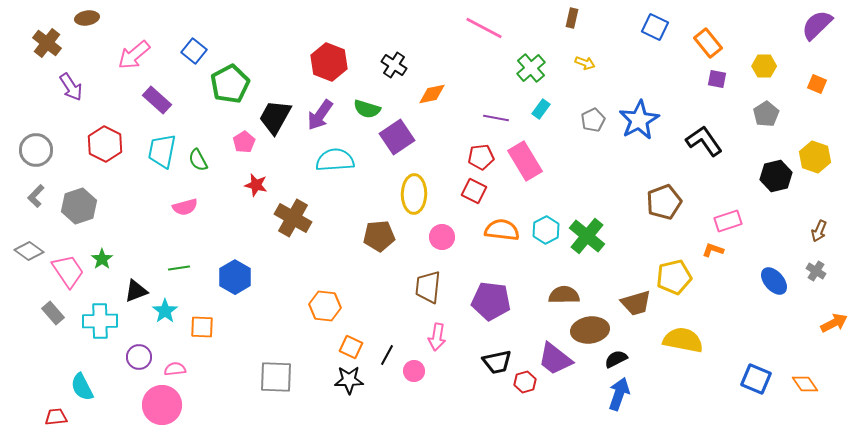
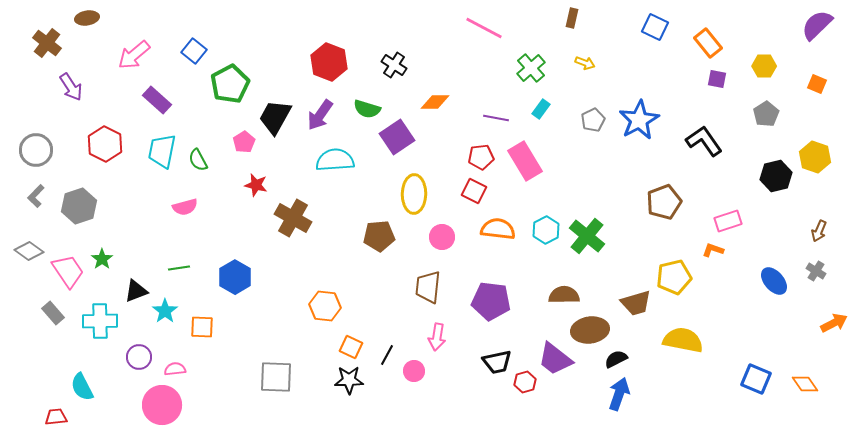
orange diamond at (432, 94): moved 3 px right, 8 px down; rotated 12 degrees clockwise
orange semicircle at (502, 230): moved 4 px left, 1 px up
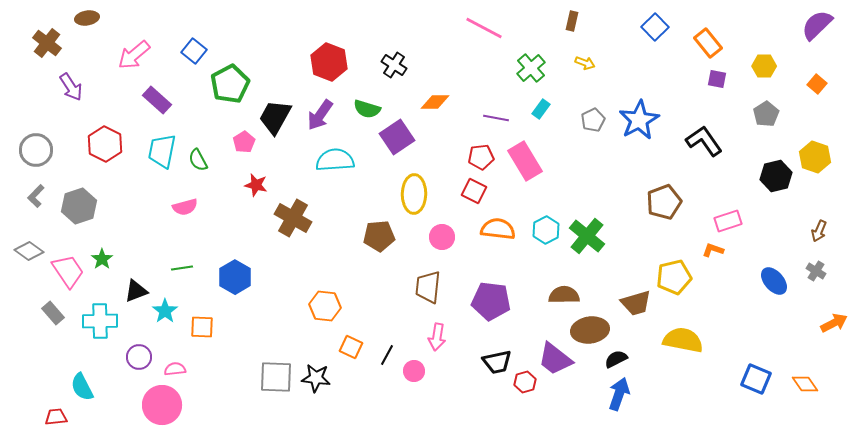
brown rectangle at (572, 18): moved 3 px down
blue square at (655, 27): rotated 20 degrees clockwise
orange square at (817, 84): rotated 18 degrees clockwise
green line at (179, 268): moved 3 px right
black star at (349, 380): moved 33 px left, 2 px up; rotated 8 degrees clockwise
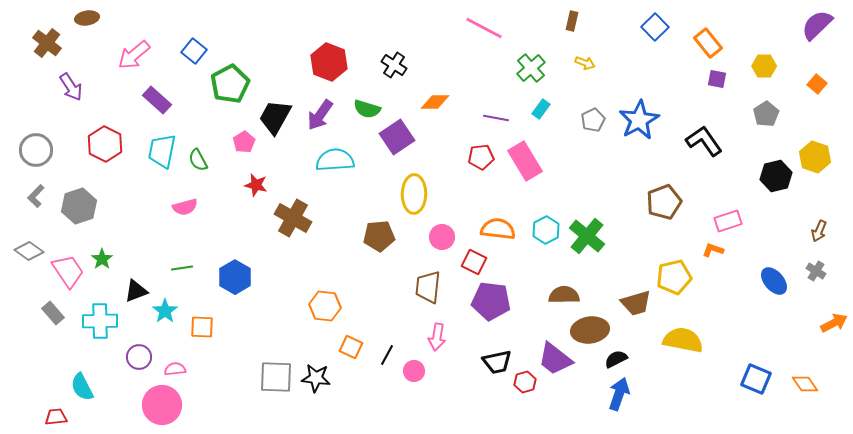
red square at (474, 191): moved 71 px down
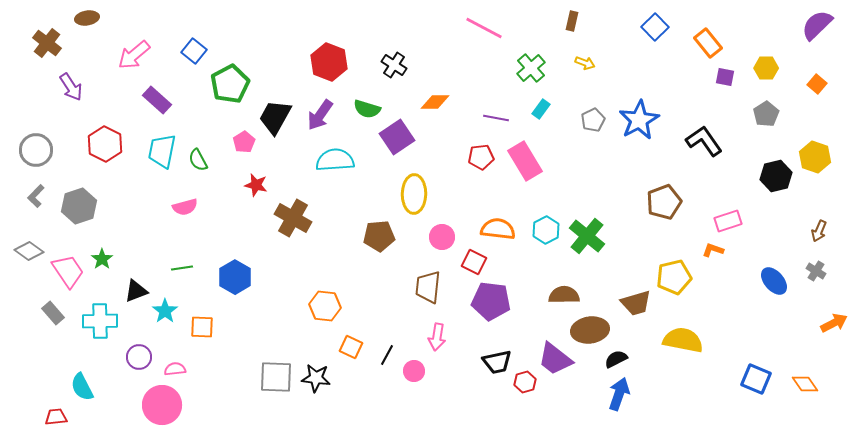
yellow hexagon at (764, 66): moved 2 px right, 2 px down
purple square at (717, 79): moved 8 px right, 2 px up
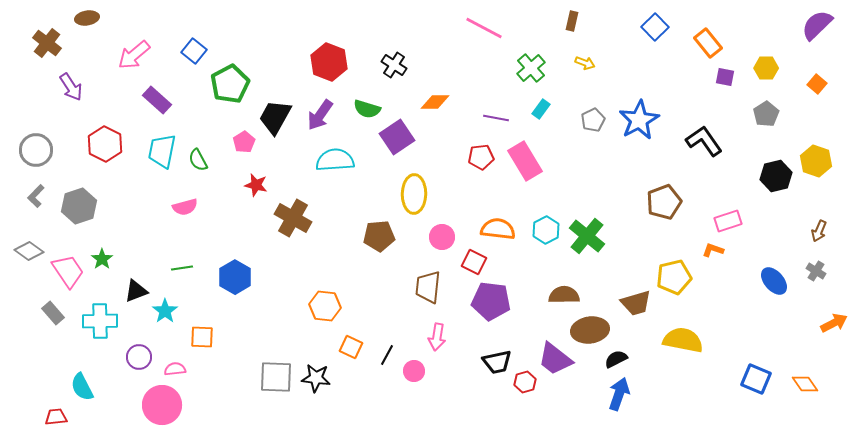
yellow hexagon at (815, 157): moved 1 px right, 4 px down
orange square at (202, 327): moved 10 px down
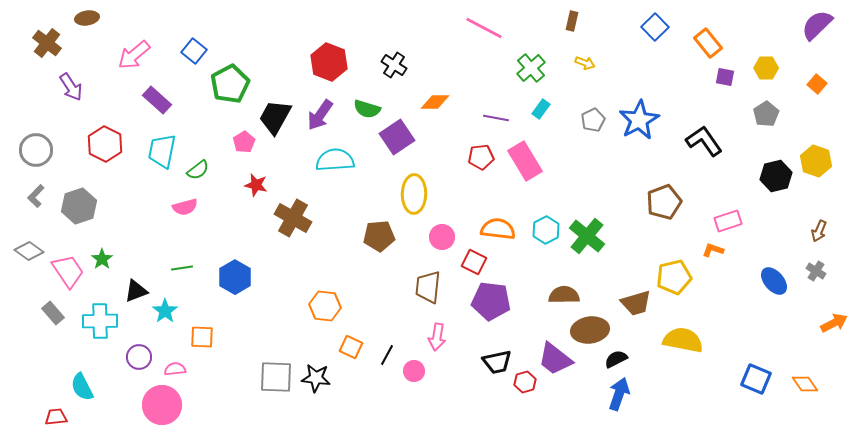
green semicircle at (198, 160): moved 10 px down; rotated 100 degrees counterclockwise
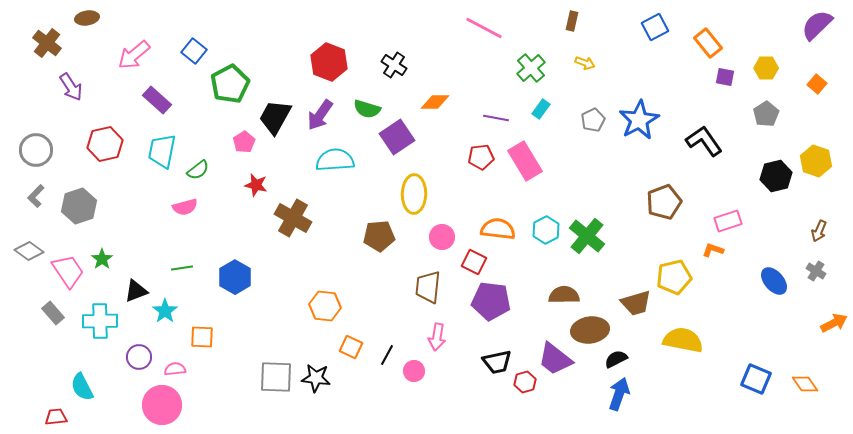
blue square at (655, 27): rotated 16 degrees clockwise
red hexagon at (105, 144): rotated 20 degrees clockwise
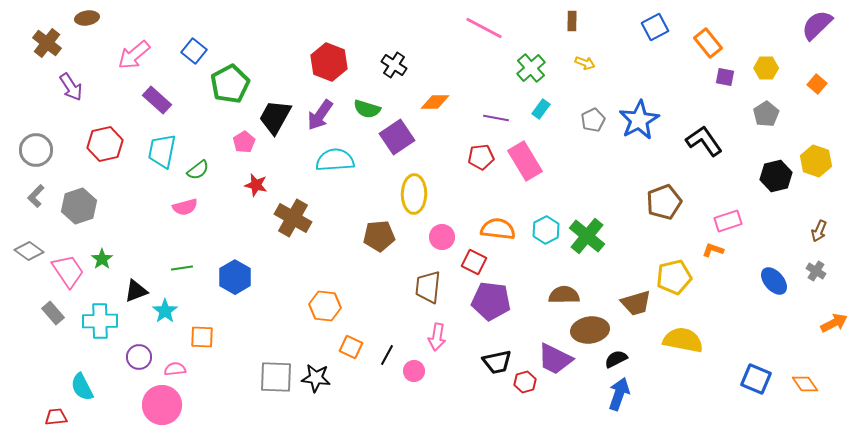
brown rectangle at (572, 21): rotated 12 degrees counterclockwise
purple trapezoid at (555, 359): rotated 12 degrees counterclockwise
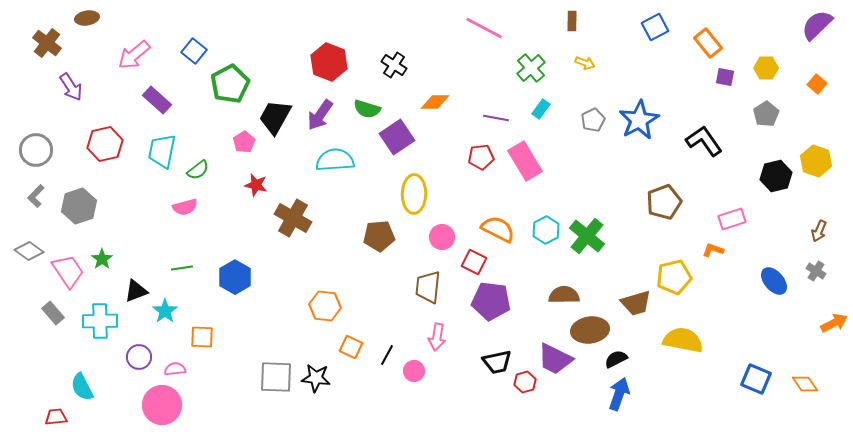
pink rectangle at (728, 221): moved 4 px right, 2 px up
orange semicircle at (498, 229): rotated 20 degrees clockwise
